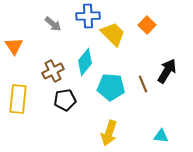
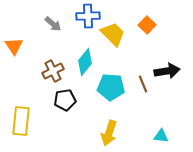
black arrow: rotated 50 degrees clockwise
yellow rectangle: moved 3 px right, 22 px down
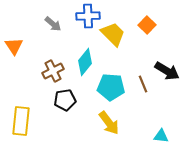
black arrow: rotated 40 degrees clockwise
yellow arrow: moved 10 px up; rotated 55 degrees counterclockwise
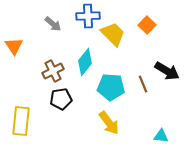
black pentagon: moved 4 px left, 1 px up
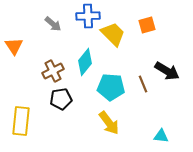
orange square: rotated 30 degrees clockwise
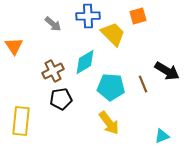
orange square: moved 9 px left, 9 px up
cyan diamond: rotated 20 degrees clockwise
cyan triangle: moved 1 px right; rotated 28 degrees counterclockwise
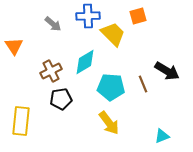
brown cross: moved 2 px left
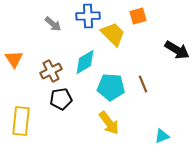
orange triangle: moved 13 px down
black arrow: moved 10 px right, 21 px up
